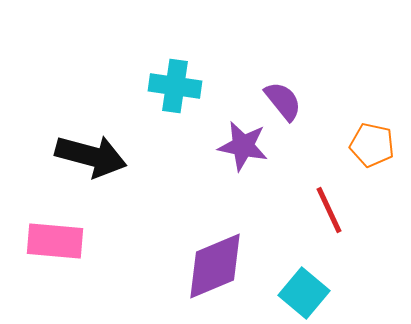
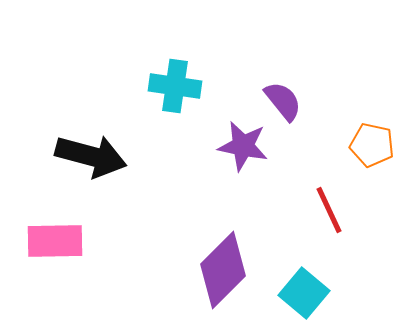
pink rectangle: rotated 6 degrees counterclockwise
purple diamond: moved 8 px right, 4 px down; rotated 22 degrees counterclockwise
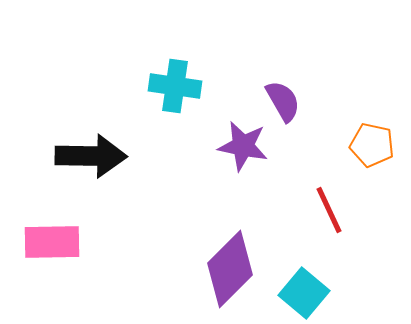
purple semicircle: rotated 9 degrees clockwise
black arrow: rotated 14 degrees counterclockwise
pink rectangle: moved 3 px left, 1 px down
purple diamond: moved 7 px right, 1 px up
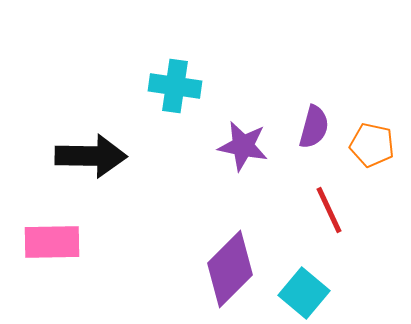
purple semicircle: moved 31 px right, 26 px down; rotated 45 degrees clockwise
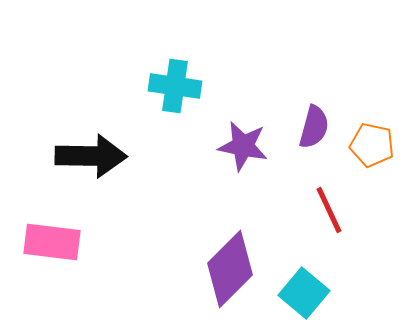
pink rectangle: rotated 8 degrees clockwise
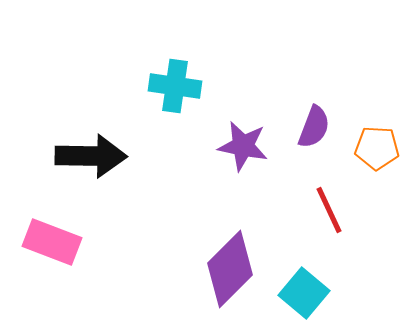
purple semicircle: rotated 6 degrees clockwise
orange pentagon: moved 5 px right, 3 px down; rotated 9 degrees counterclockwise
pink rectangle: rotated 14 degrees clockwise
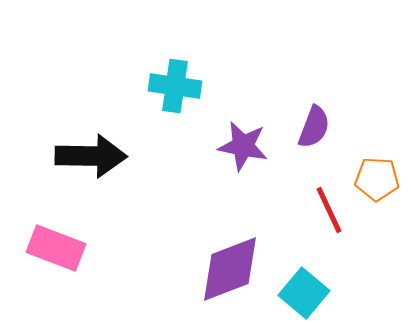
orange pentagon: moved 31 px down
pink rectangle: moved 4 px right, 6 px down
purple diamond: rotated 24 degrees clockwise
